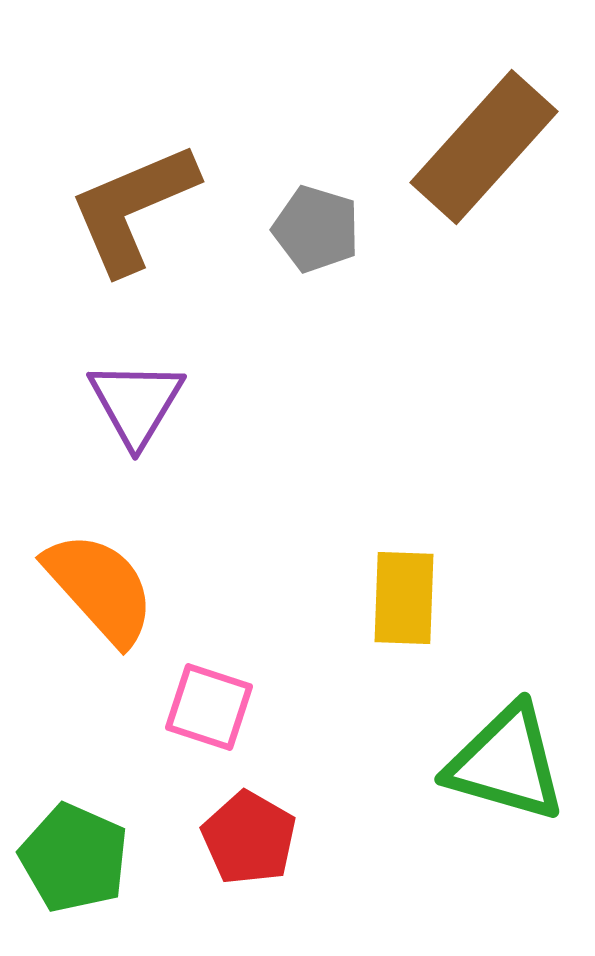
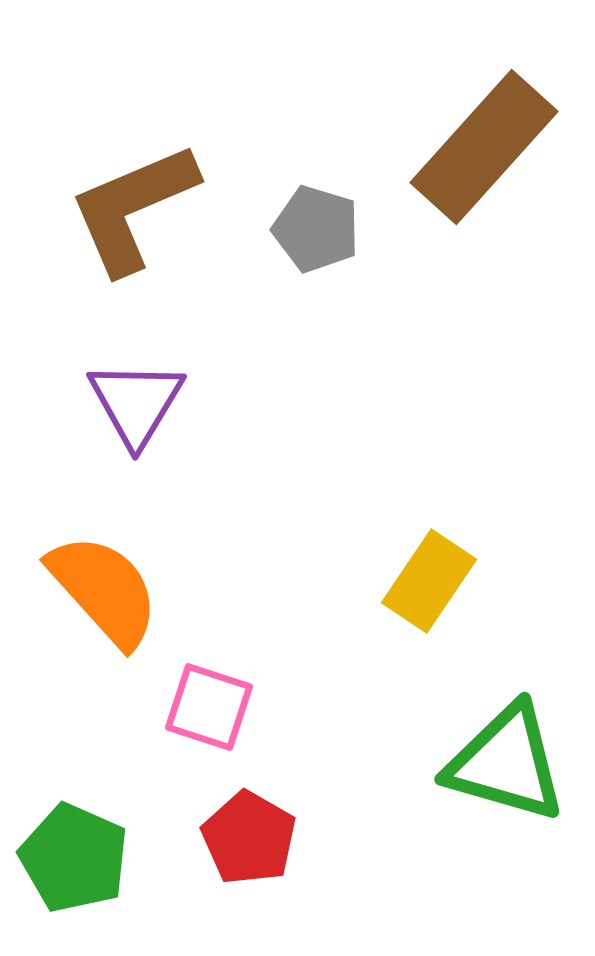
orange semicircle: moved 4 px right, 2 px down
yellow rectangle: moved 25 px right, 17 px up; rotated 32 degrees clockwise
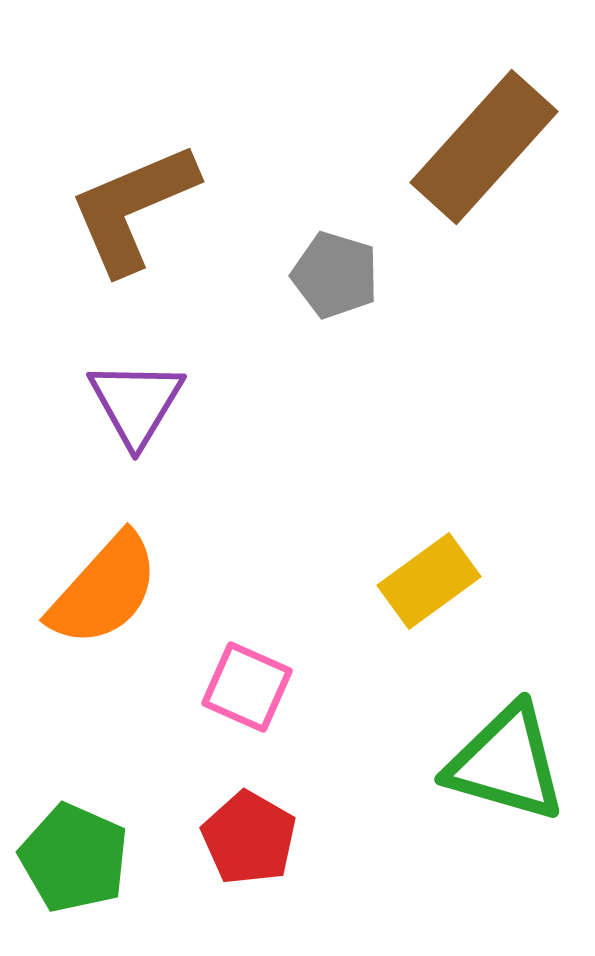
gray pentagon: moved 19 px right, 46 px down
yellow rectangle: rotated 20 degrees clockwise
orange semicircle: rotated 84 degrees clockwise
pink square: moved 38 px right, 20 px up; rotated 6 degrees clockwise
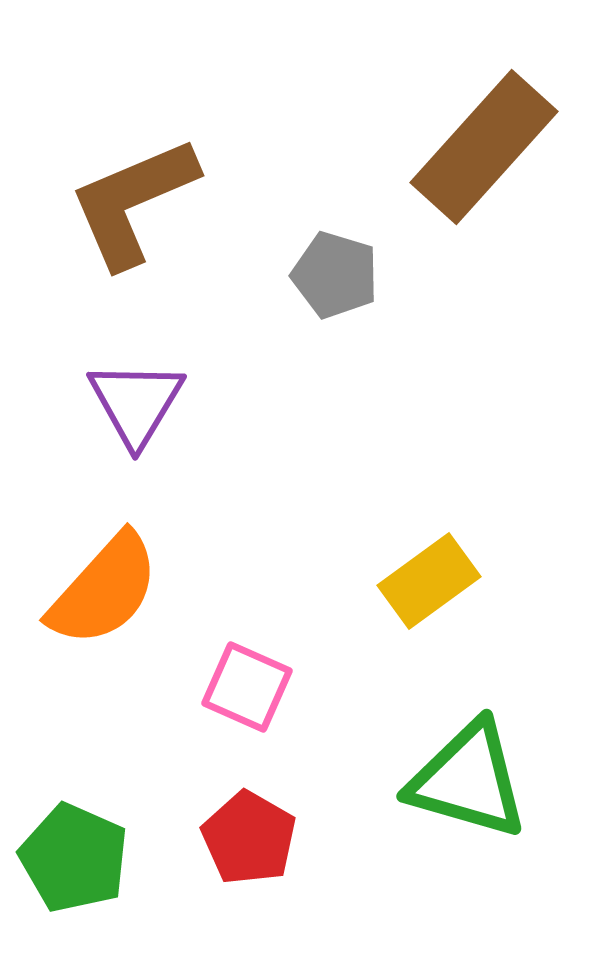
brown L-shape: moved 6 px up
green triangle: moved 38 px left, 17 px down
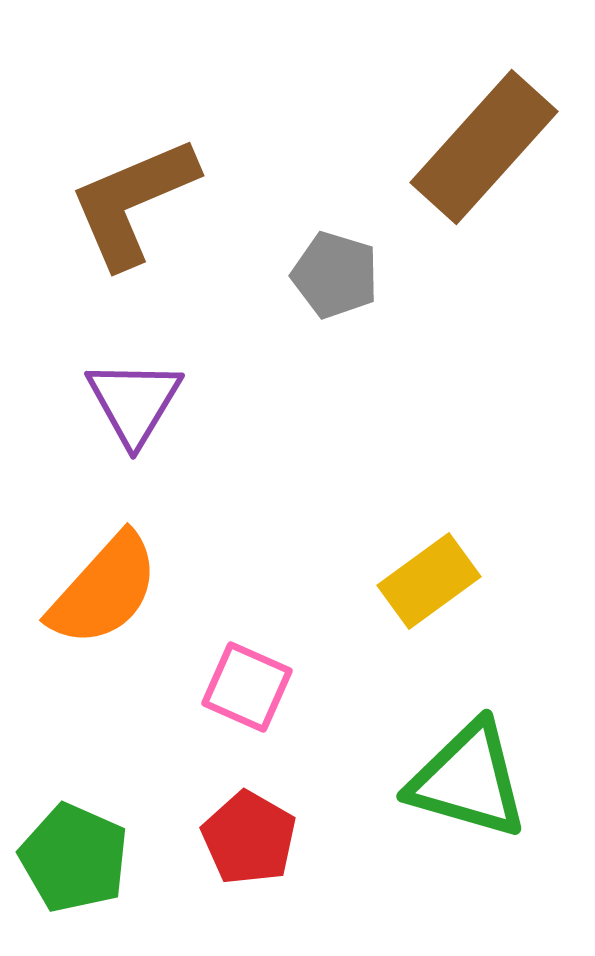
purple triangle: moved 2 px left, 1 px up
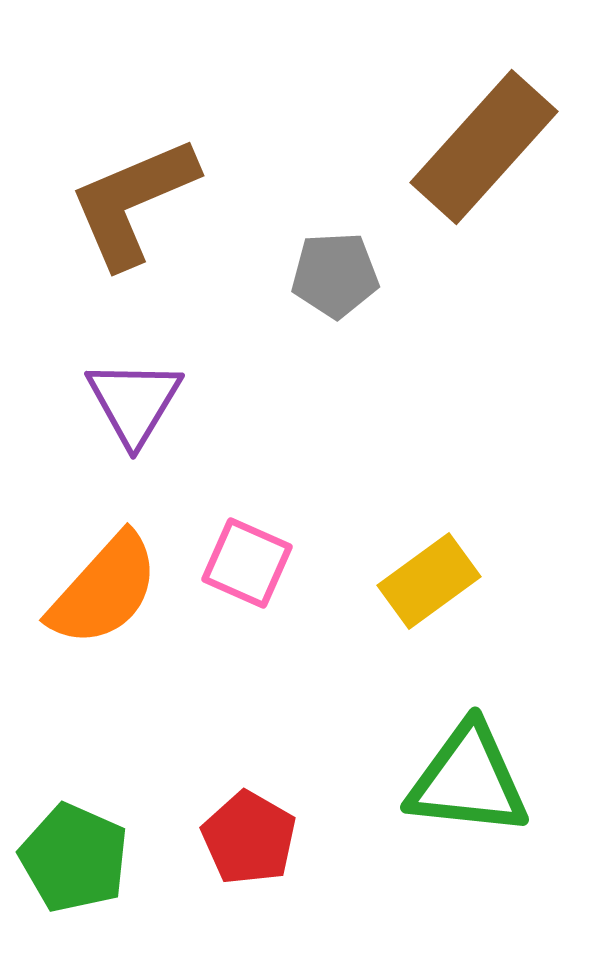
gray pentagon: rotated 20 degrees counterclockwise
pink square: moved 124 px up
green triangle: rotated 10 degrees counterclockwise
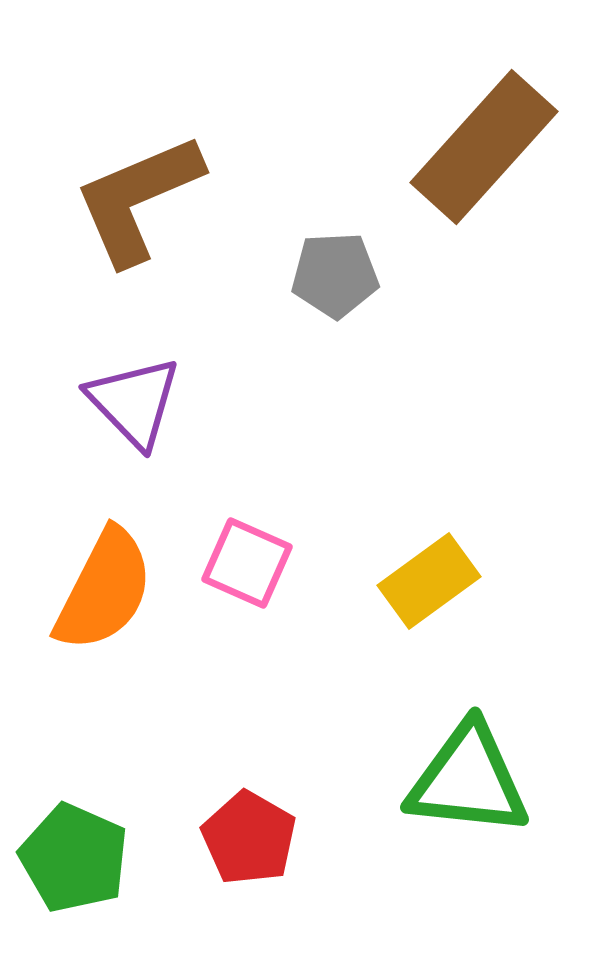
brown L-shape: moved 5 px right, 3 px up
purple triangle: rotated 15 degrees counterclockwise
orange semicircle: rotated 15 degrees counterclockwise
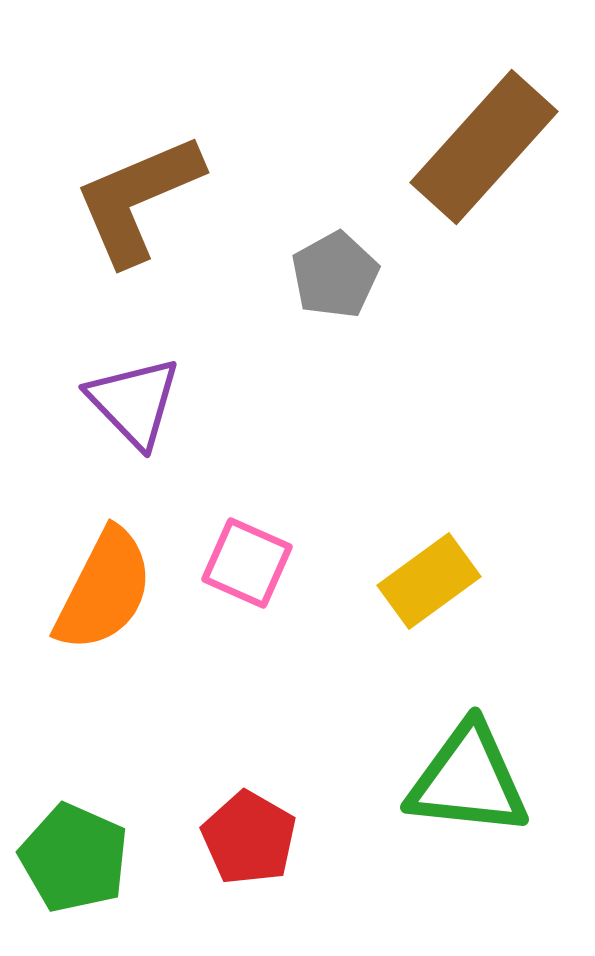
gray pentagon: rotated 26 degrees counterclockwise
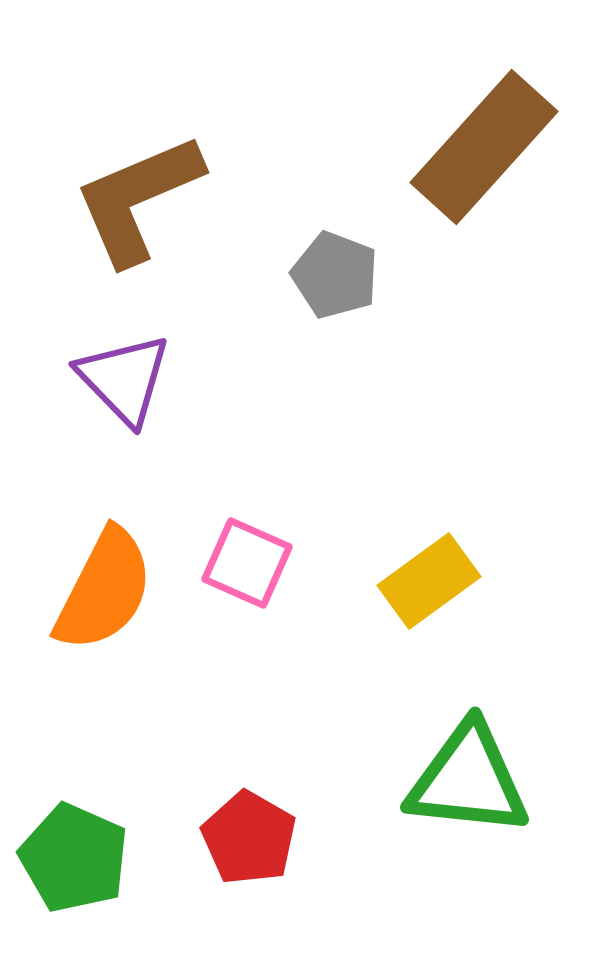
gray pentagon: rotated 22 degrees counterclockwise
purple triangle: moved 10 px left, 23 px up
